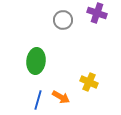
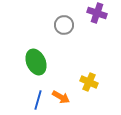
gray circle: moved 1 px right, 5 px down
green ellipse: moved 1 px down; rotated 30 degrees counterclockwise
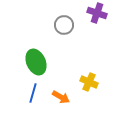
blue line: moved 5 px left, 7 px up
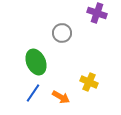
gray circle: moved 2 px left, 8 px down
blue line: rotated 18 degrees clockwise
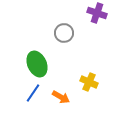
gray circle: moved 2 px right
green ellipse: moved 1 px right, 2 px down
